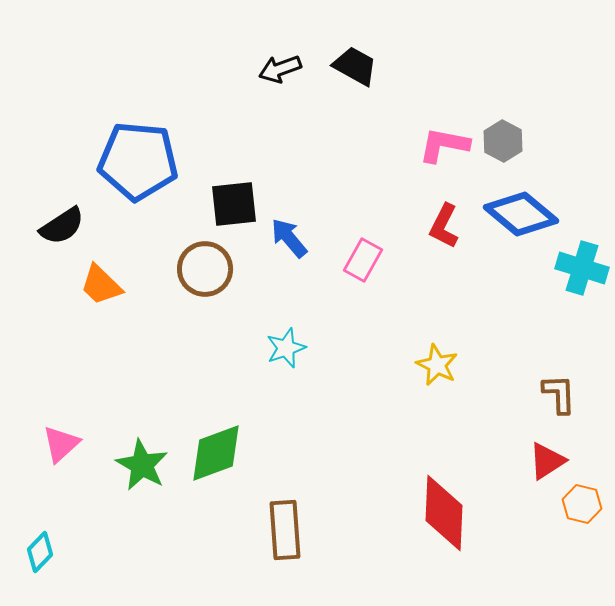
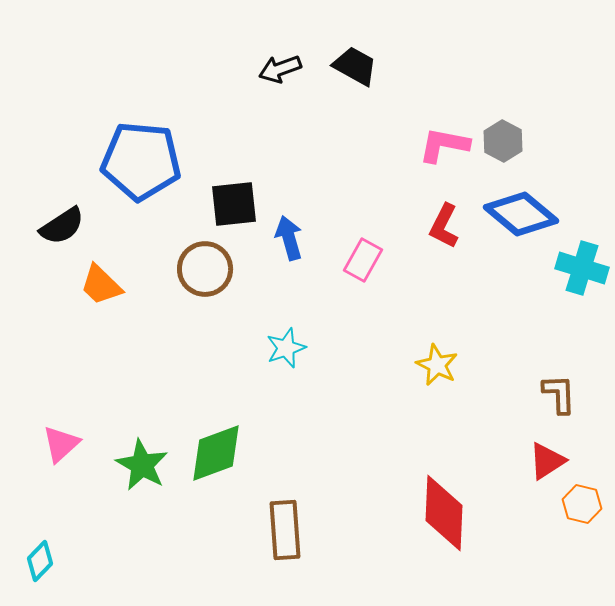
blue pentagon: moved 3 px right
blue arrow: rotated 24 degrees clockwise
cyan diamond: moved 9 px down
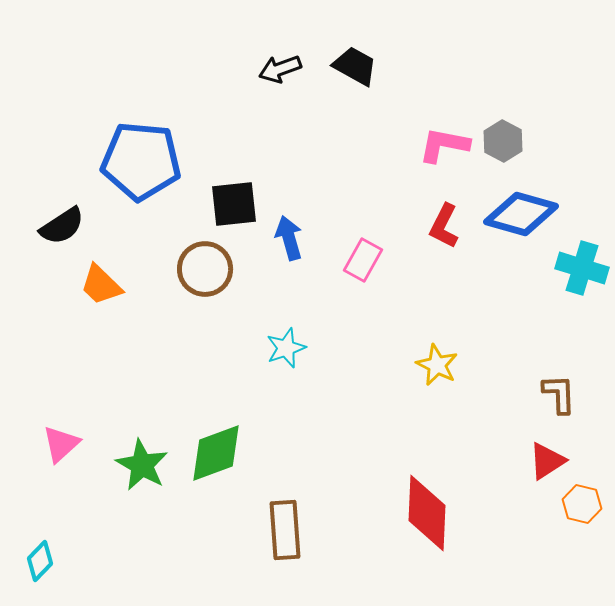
blue diamond: rotated 24 degrees counterclockwise
red diamond: moved 17 px left
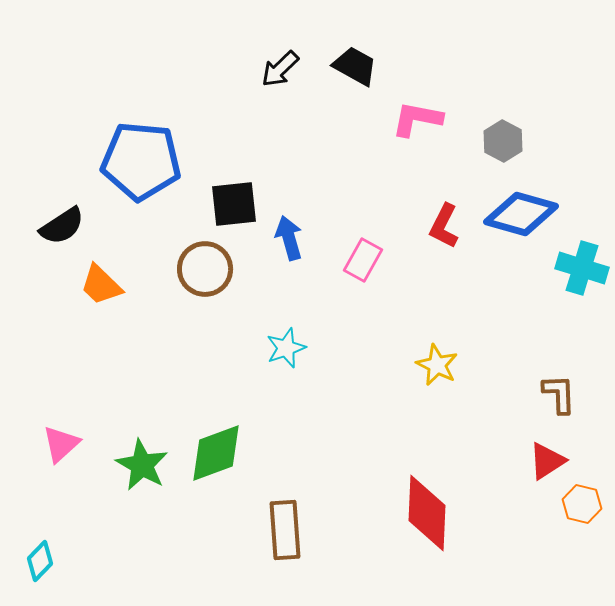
black arrow: rotated 24 degrees counterclockwise
pink L-shape: moved 27 px left, 26 px up
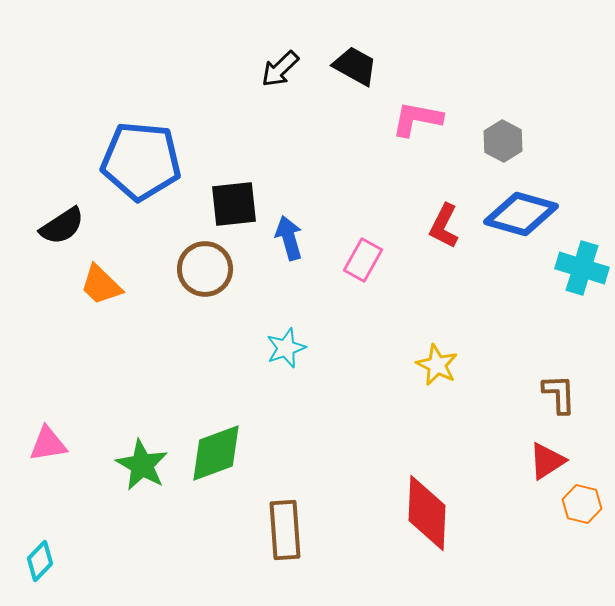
pink triangle: moved 13 px left; rotated 33 degrees clockwise
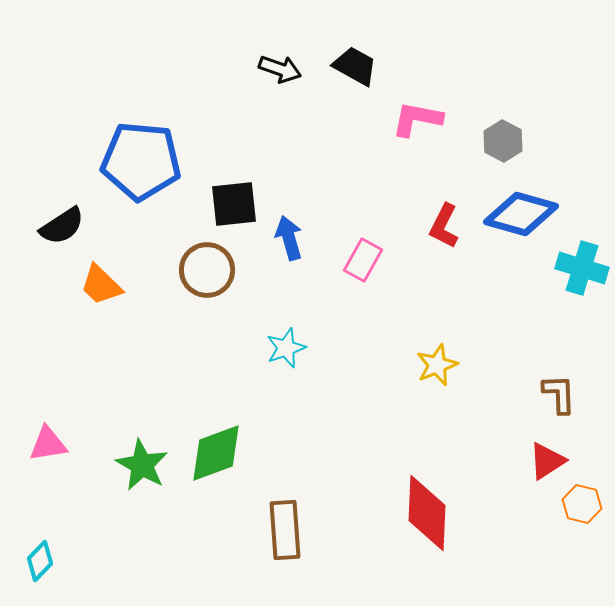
black arrow: rotated 117 degrees counterclockwise
brown circle: moved 2 px right, 1 px down
yellow star: rotated 24 degrees clockwise
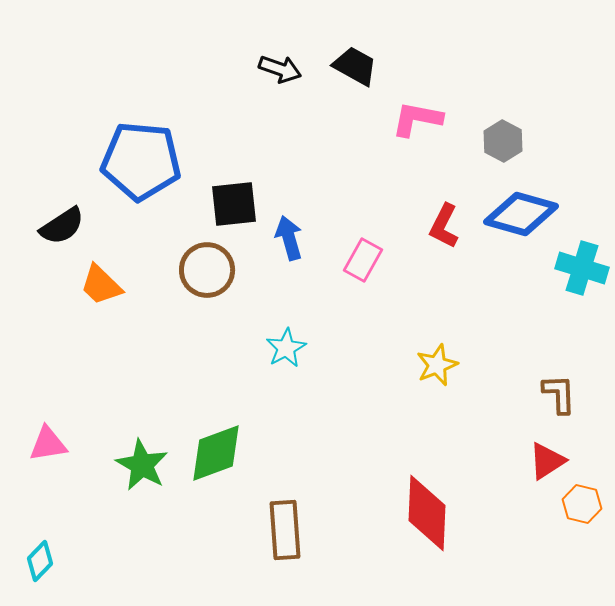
cyan star: rotated 9 degrees counterclockwise
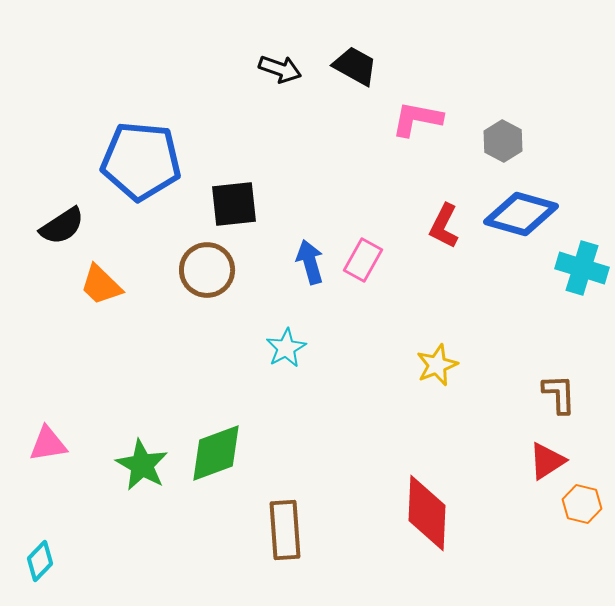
blue arrow: moved 21 px right, 24 px down
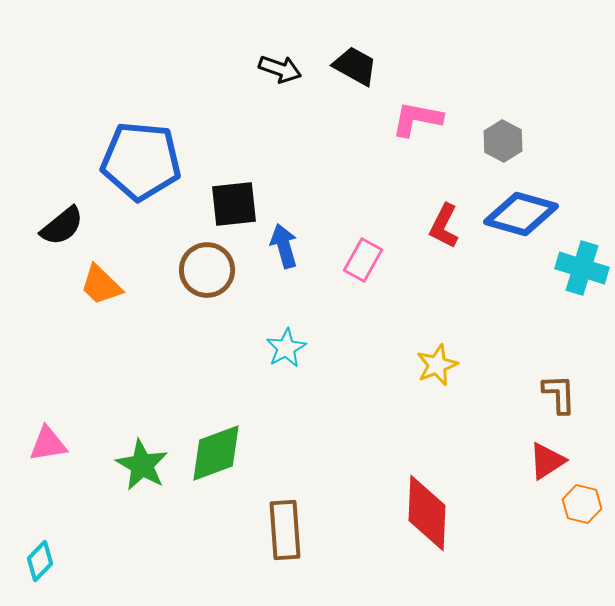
black semicircle: rotated 6 degrees counterclockwise
blue arrow: moved 26 px left, 16 px up
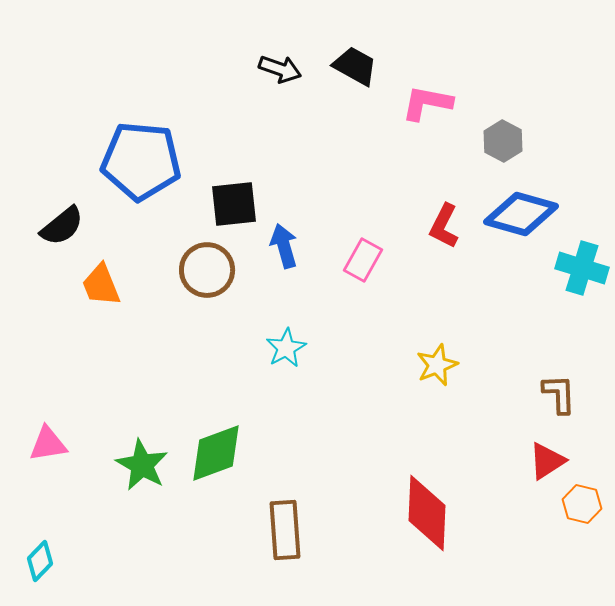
pink L-shape: moved 10 px right, 16 px up
orange trapezoid: rotated 24 degrees clockwise
